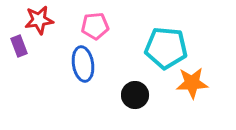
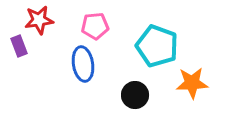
cyan pentagon: moved 9 px left, 2 px up; rotated 15 degrees clockwise
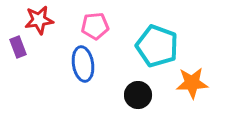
purple rectangle: moved 1 px left, 1 px down
black circle: moved 3 px right
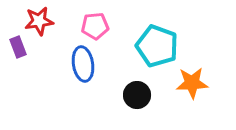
red star: moved 1 px down
black circle: moved 1 px left
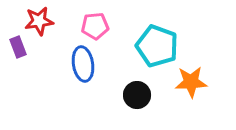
orange star: moved 1 px left, 1 px up
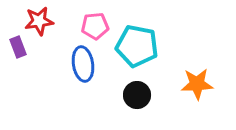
cyan pentagon: moved 20 px left; rotated 9 degrees counterclockwise
orange star: moved 6 px right, 2 px down
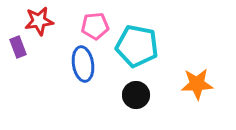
black circle: moved 1 px left
